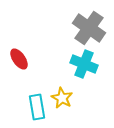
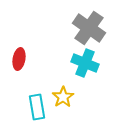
red ellipse: rotated 45 degrees clockwise
cyan cross: moved 1 px right, 1 px up
yellow star: moved 1 px right, 1 px up; rotated 10 degrees clockwise
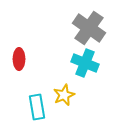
red ellipse: rotated 10 degrees counterclockwise
yellow star: moved 1 px right, 2 px up; rotated 10 degrees clockwise
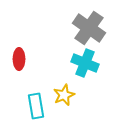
cyan rectangle: moved 1 px left, 1 px up
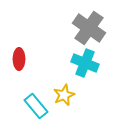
cyan rectangle: rotated 30 degrees counterclockwise
